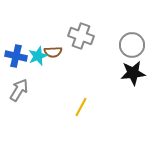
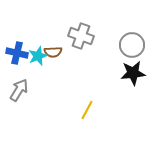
blue cross: moved 1 px right, 3 px up
yellow line: moved 6 px right, 3 px down
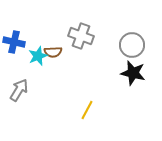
blue cross: moved 3 px left, 11 px up
black star: rotated 20 degrees clockwise
